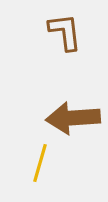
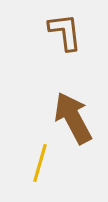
brown arrow: rotated 66 degrees clockwise
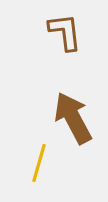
yellow line: moved 1 px left
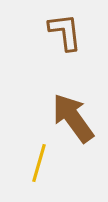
brown arrow: rotated 8 degrees counterclockwise
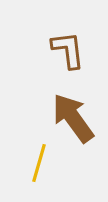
brown L-shape: moved 3 px right, 18 px down
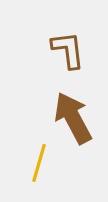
brown arrow: rotated 8 degrees clockwise
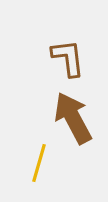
brown L-shape: moved 8 px down
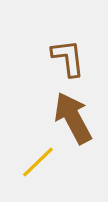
yellow line: moved 1 px left, 1 px up; rotated 30 degrees clockwise
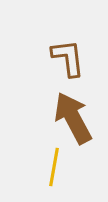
yellow line: moved 16 px right, 5 px down; rotated 36 degrees counterclockwise
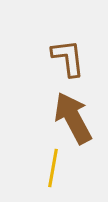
yellow line: moved 1 px left, 1 px down
